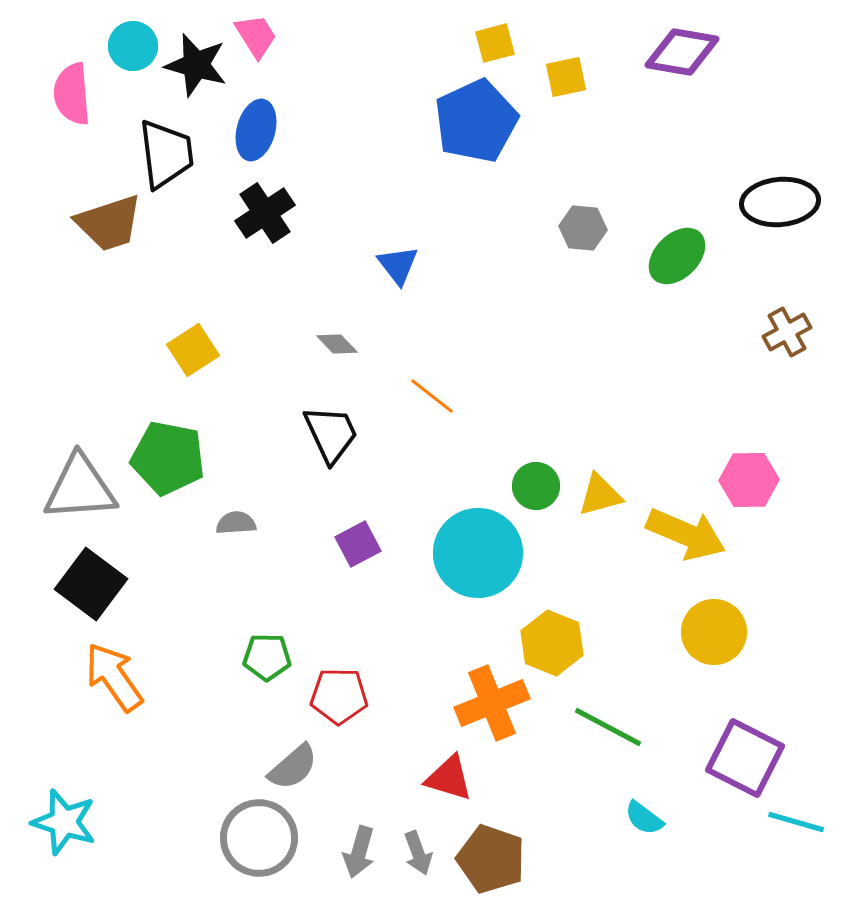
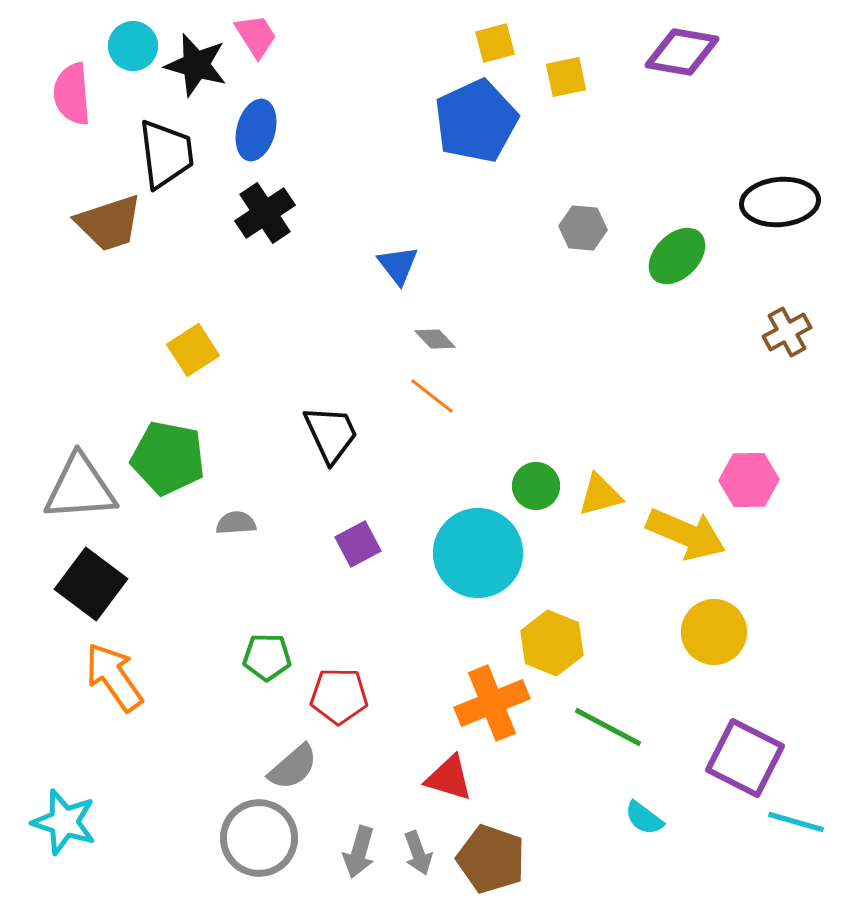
gray diamond at (337, 344): moved 98 px right, 5 px up
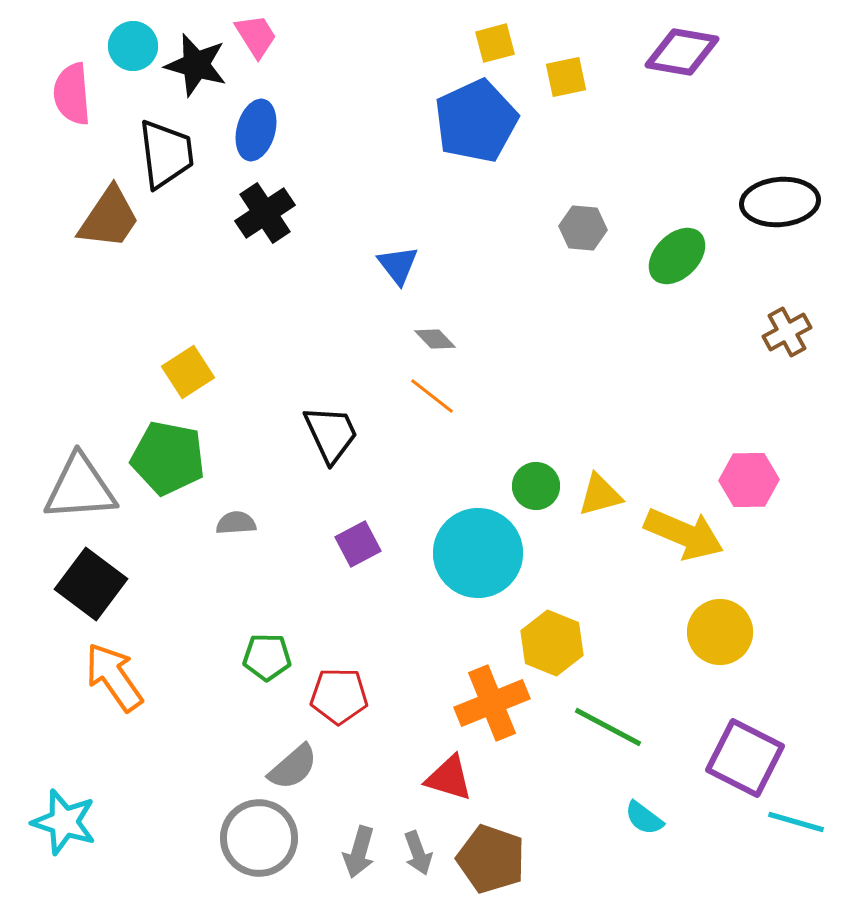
brown trapezoid at (109, 223): moved 5 px up; rotated 38 degrees counterclockwise
yellow square at (193, 350): moved 5 px left, 22 px down
yellow arrow at (686, 534): moved 2 px left
yellow circle at (714, 632): moved 6 px right
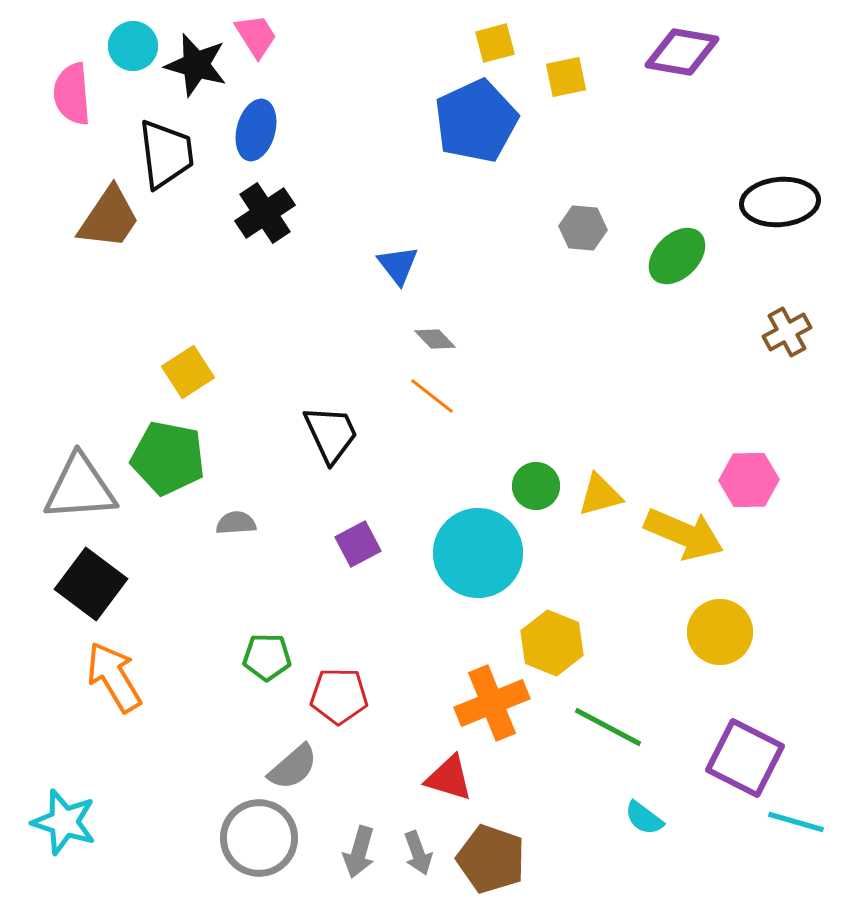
orange arrow at (114, 677): rotated 4 degrees clockwise
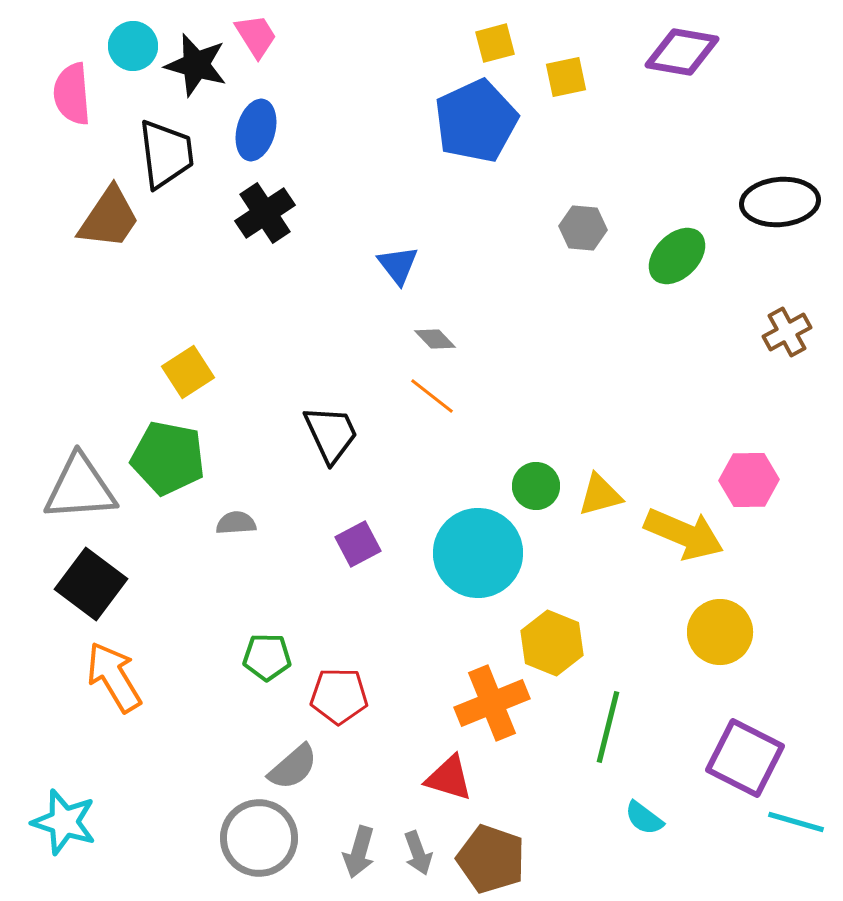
green line at (608, 727): rotated 76 degrees clockwise
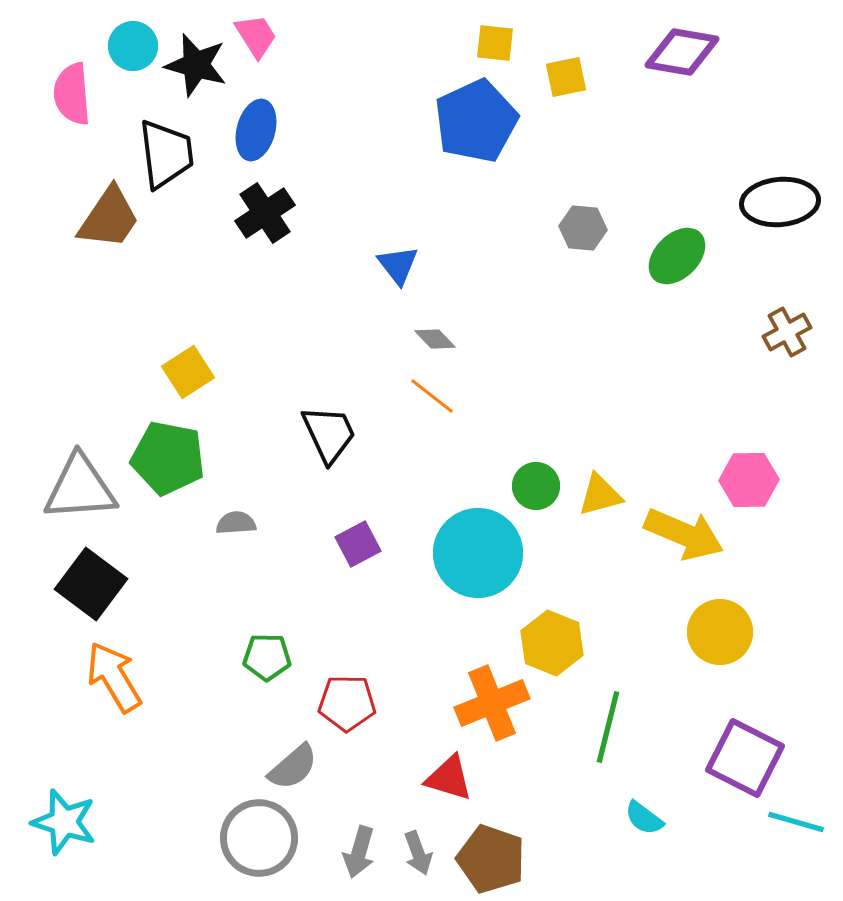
yellow square at (495, 43): rotated 21 degrees clockwise
black trapezoid at (331, 434): moved 2 px left
red pentagon at (339, 696): moved 8 px right, 7 px down
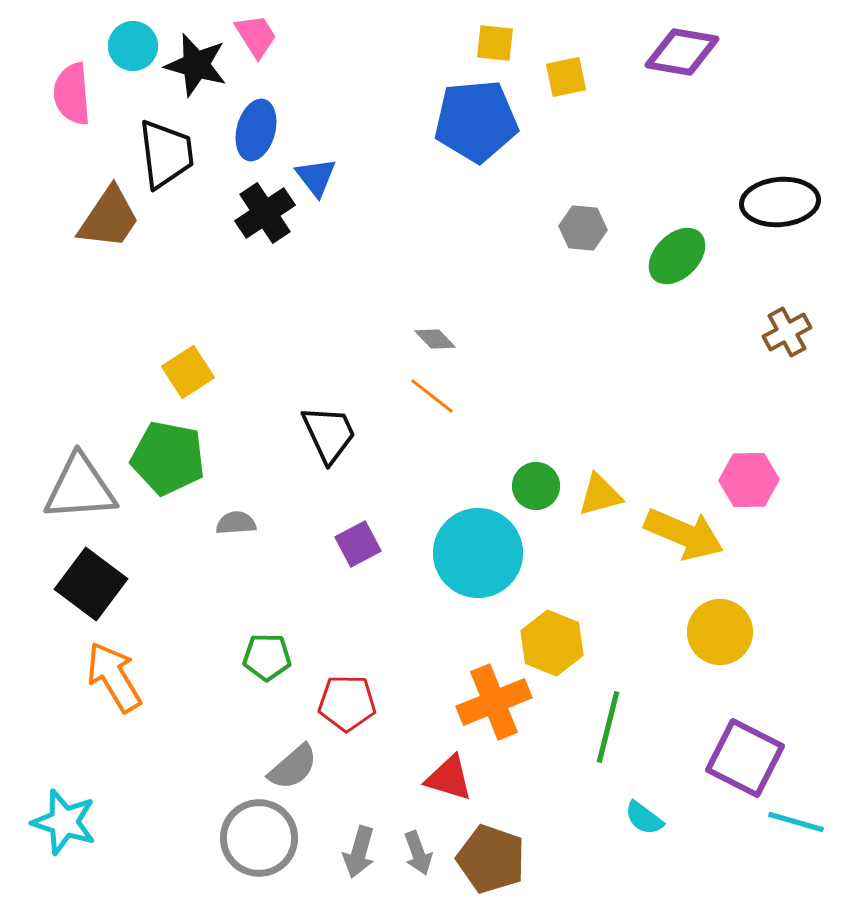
blue pentagon at (476, 121): rotated 20 degrees clockwise
blue triangle at (398, 265): moved 82 px left, 88 px up
orange cross at (492, 703): moved 2 px right, 1 px up
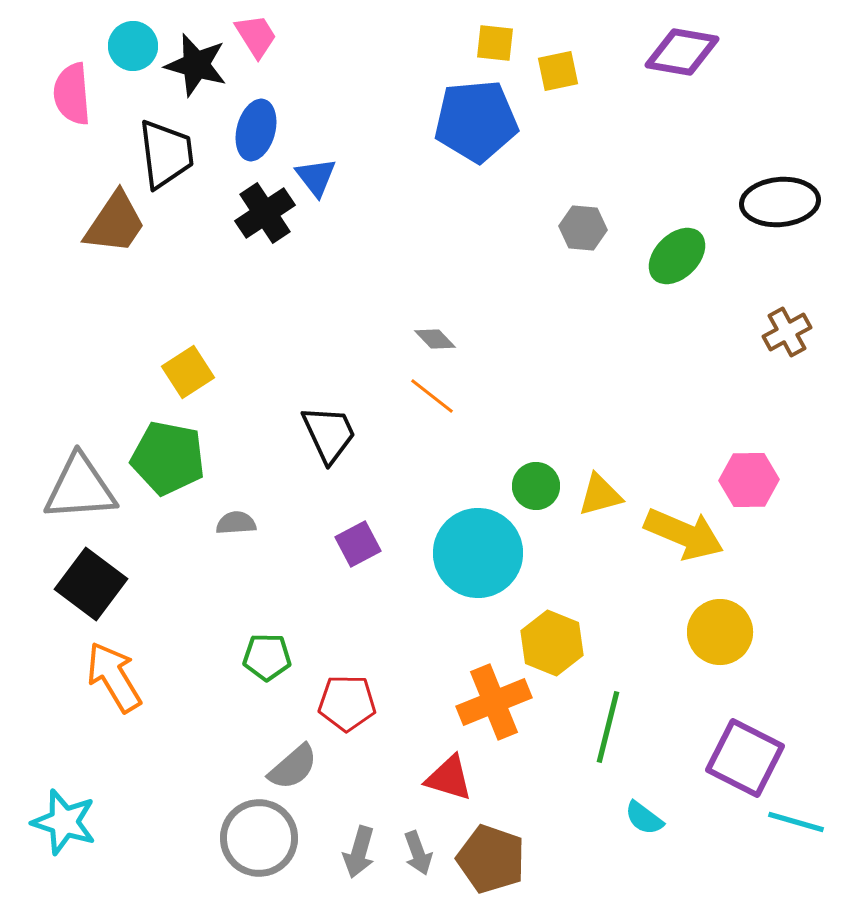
yellow square at (566, 77): moved 8 px left, 6 px up
brown trapezoid at (109, 218): moved 6 px right, 5 px down
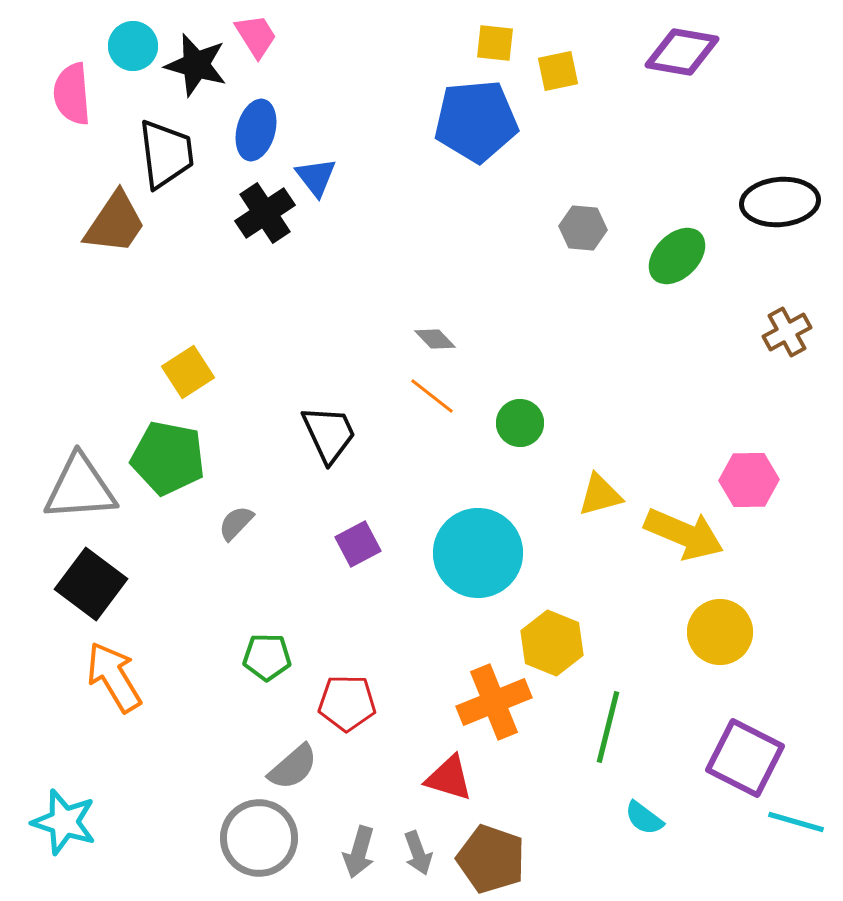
green circle at (536, 486): moved 16 px left, 63 px up
gray semicircle at (236, 523): rotated 42 degrees counterclockwise
